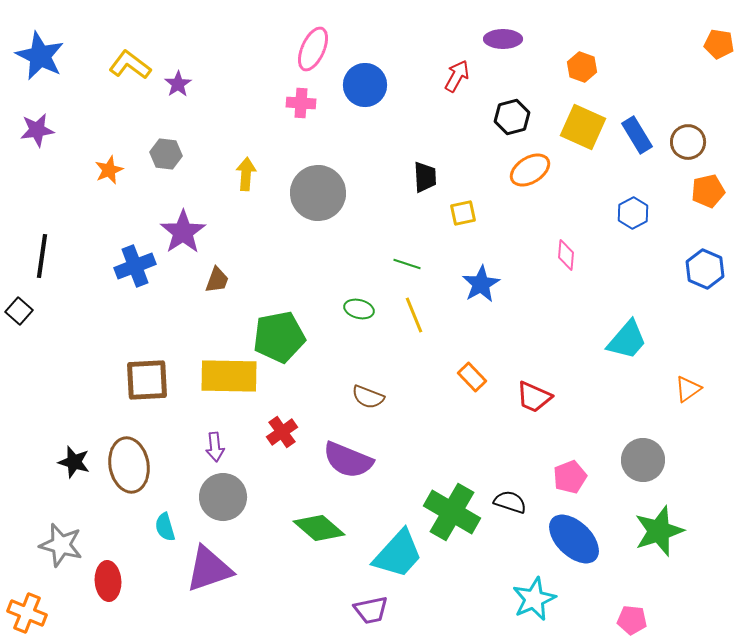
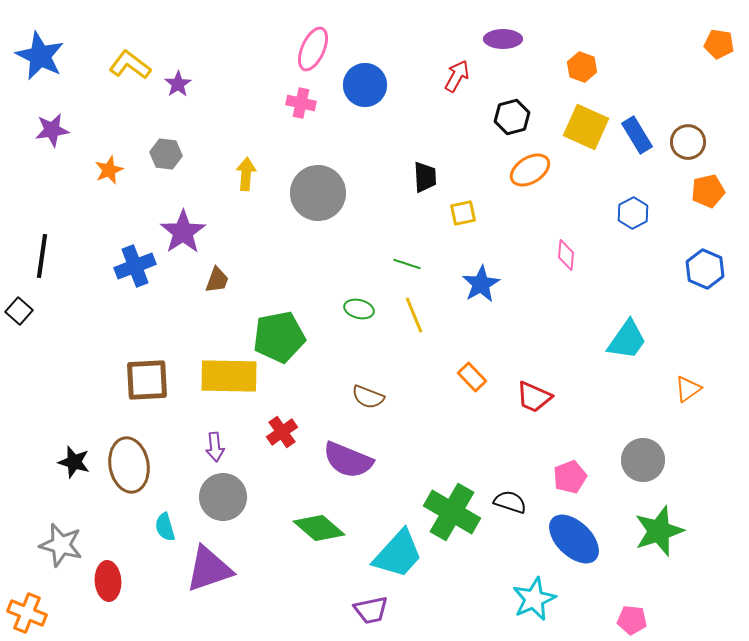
pink cross at (301, 103): rotated 8 degrees clockwise
yellow square at (583, 127): moved 3 px right
purple star at (37, 130): moved 15 px right
cyan trapezoid at (627, 340): rotated 6 degrees counterclockwise
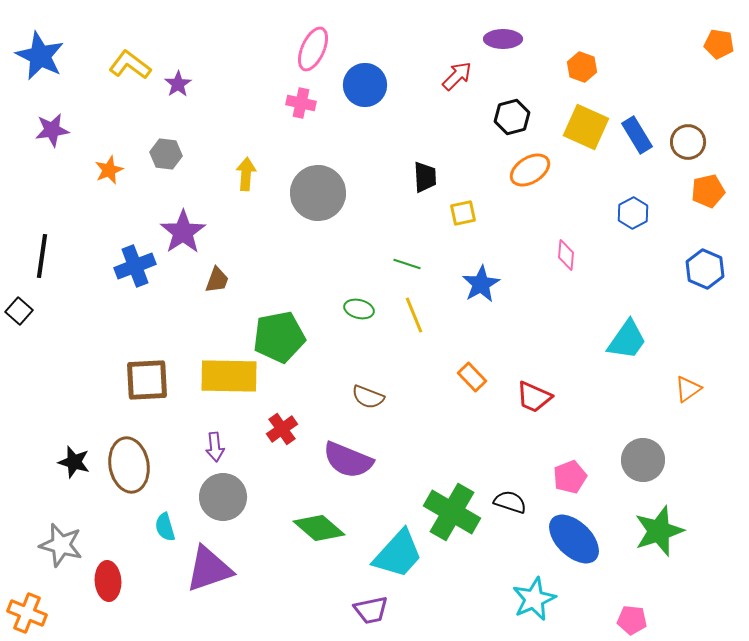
red arrow at (457, 76): rotated 16 degrees clockwise
red cross at (282, 432): moved 3 px up
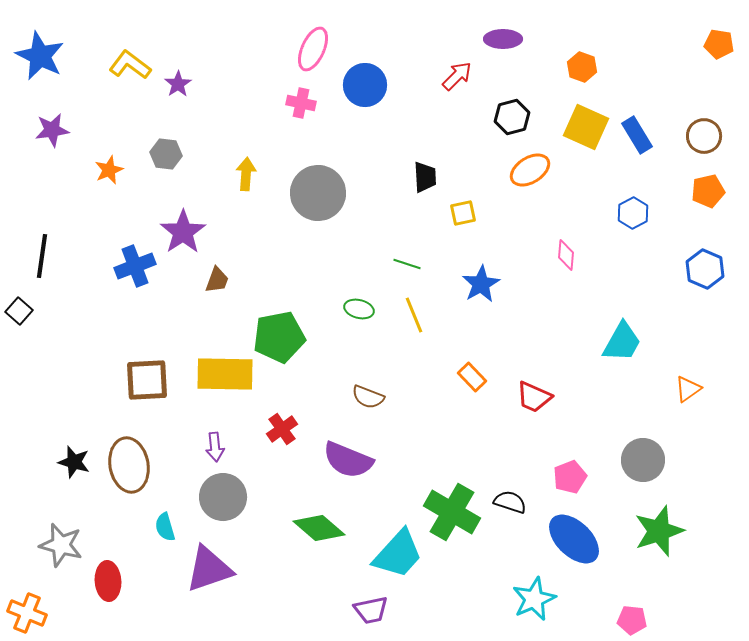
brown circle at (688, 142): moved 16 px right, 6 px up
cyan trapezoid at (627, 340): moved 5 px left, 2 px down; rotated 6 degrees counterclockwise
yellow rectangle at (229, 376): moved 4 px left, 2 px up
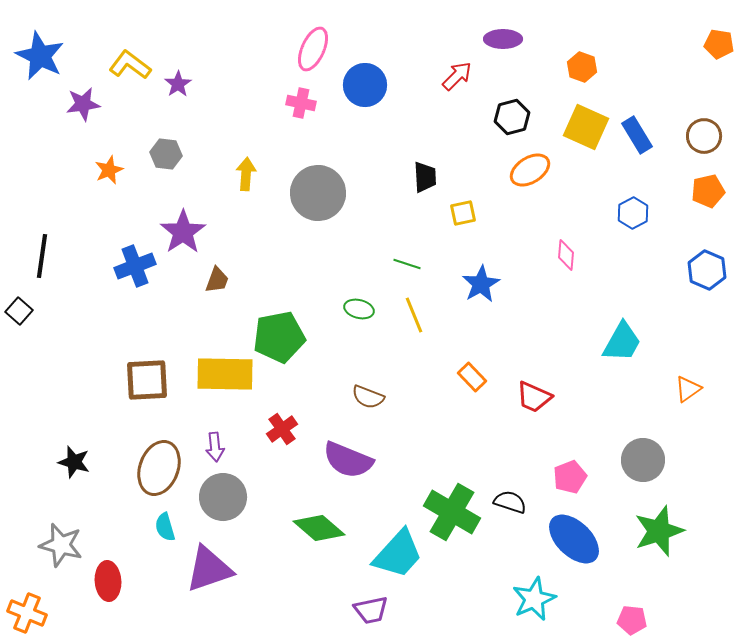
purple star at (52, 130): moved 31 px right, 26 px up
blue hexagon at (705, 269): moved 2 px right, 1 px down
brown ellipse at (129, 465): moved 30 px right, 3 px down; rotated 30 degrees clockwise
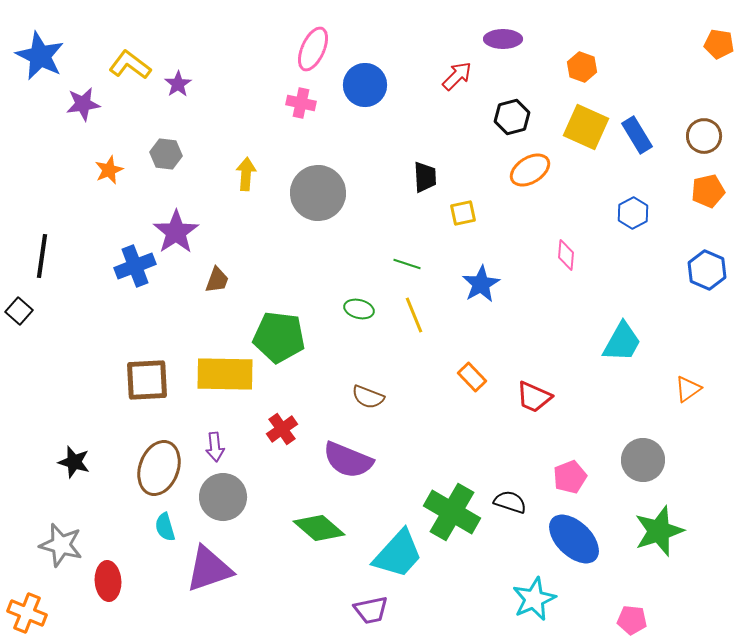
purple star at (183, 232): moved 7 px left
green pentagon at (279, 337): rotated 18 degrees clockwise
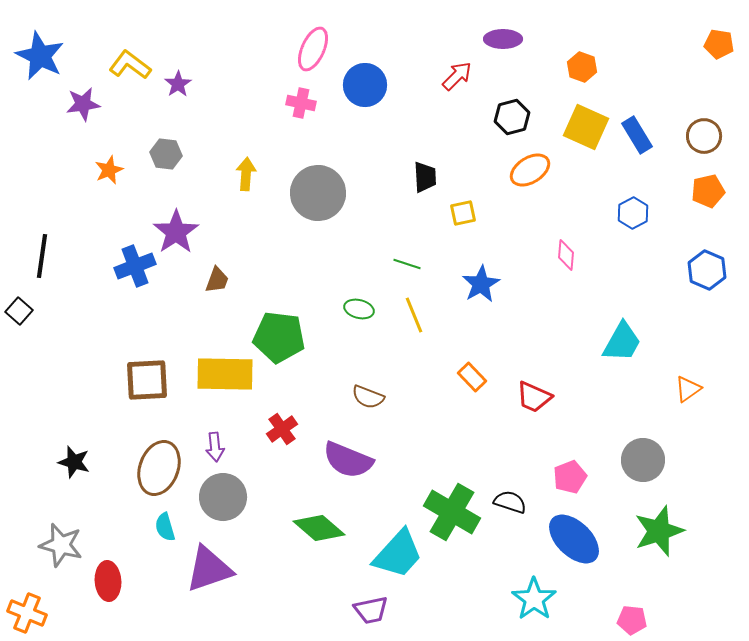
cyan star at (534, 599): rotated 12 degrees counterclockwise
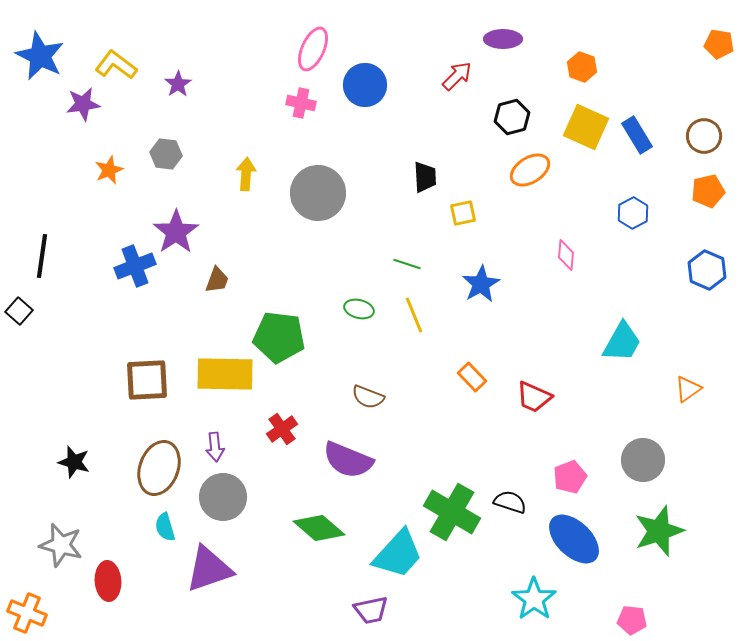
yellow L-shape at (130, 65): moved 14 px left
